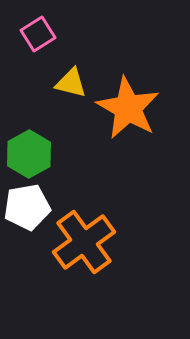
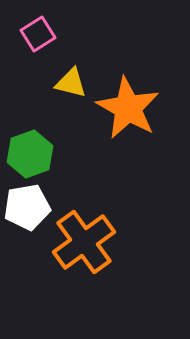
green hexagon: moved 1 px right; rotated 9 degrees clockwise
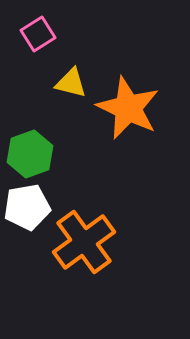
orange star: rotated 4 degrees counterclockwise
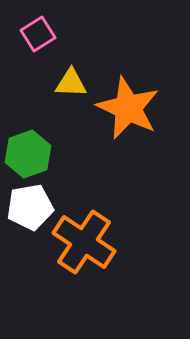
yellow triangle: rotated 12 degrees counterclockwise
green hexagon: moved 2 px left
white pentagon: moved 3 px right
orange cross: rotated 20 degrees counterclockwise
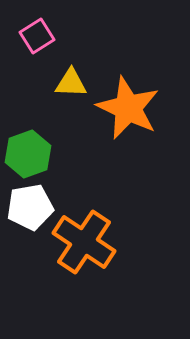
pink square: moved 1 px left, 2 px down
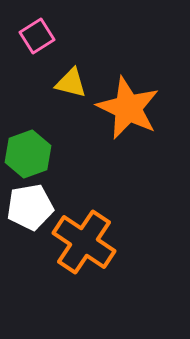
yellow triangle: rotated 12 degrees clockwise
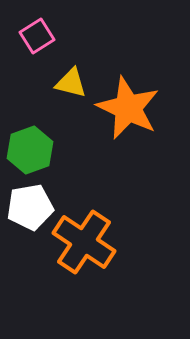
green hexagon: moved 2 px right, 4 px up
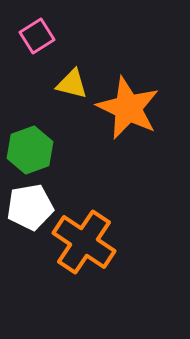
yellow triangle: moved 1 px right, 1 px down
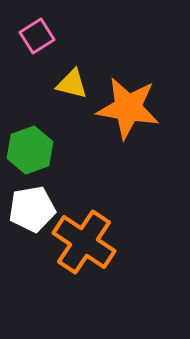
orange star: rotated 16 degrees counterclockwise
white pentagon: moved 2 px right, 2 px down
